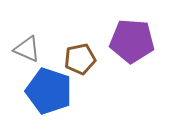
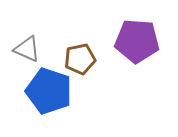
purple pentagon: moved 5 px right
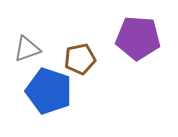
purple pentagon: moved 1 px right, 3 px up
gray triangle: rotated 44 degrees counterclockwise
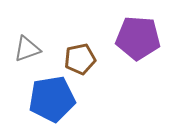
blue pentagon: moved 3 px right, 8 px down; rotated 27 degrees counterclockwise
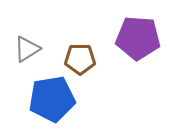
gray triangle: rotated 12 degrees counterclockwise
brown pentagon: rotated 12 degrees clockwise
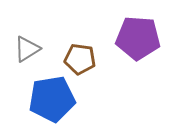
brown pentagon: rotated 8 degrees clockwise
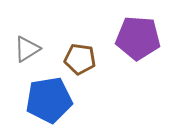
blue pentagon: moved 3 px left, 1 px down
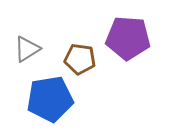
purple pentagon: moved 10 px left
blue pentagon: moved 1 px right, 1 px up
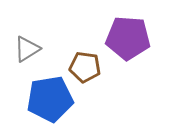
brown pentagon: moved 5 px right, 8 px down
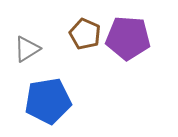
brown pentagon: moved 33 px up; rotated 16 degrees clockwise
blue pentagon: moved 2 px left, 2 px down
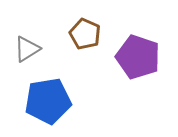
purple pentagon: moved 10 px right, 19 px down; rotated 15 degrees clockwise
